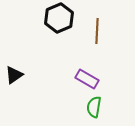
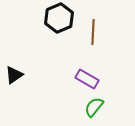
brown line: moved 4 px left, 1 px down
green semicircle: rotated 30 degrees clockwise
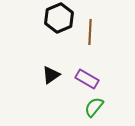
brown line: moved 3 px left
black triangle: moved 37 px right
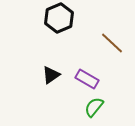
brown line: moved 22 px right, 11 px down; rotated 50 degrees counterclockwise
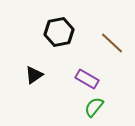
black hexagon: moved 14 px down; rotated 12 degrees clockwise
black triangle: moved 17 px left
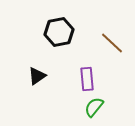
black triangle: moved 3 px right, 1 px down
purple rectangle: rotated 55 degrees clockwise
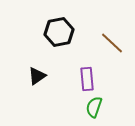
green semicircle: rotated 20 degrees counterclockwise
